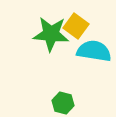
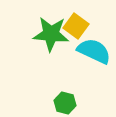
cyan semicircle: rotated 16 degrees clockwise
green hexagon: moved 2 px right
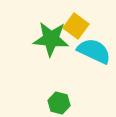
green star: moved 5 px down
green hexagon: moved 6 px left
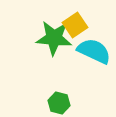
yellow square: moved 1 px left, 1 px up; rotated 20 degrees clockwise
green star: moved 3 px right, 1 px up
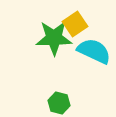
yellow square: moved 1 px up
green star: rotated 6 degrees counterclockwise
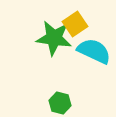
green star: rotated 9 degrees clockwise
green hexagon: moved 1 px right
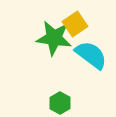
cyan semicircle: moved 3 px left, 4 px down; rotated 12 degrees clockwise
green hexagon: rotated 15 degrees clockwise
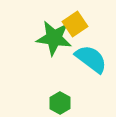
cyan semicircle: moved 4 px down
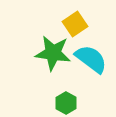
green star: moved 1 px left, 15 px down
green hexagon: moved 6 px right
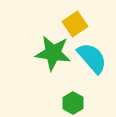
cyan semicircle: moved 1 px right, 1 px up; rotated 12 degrees clockwise
green hexagon: moved 7 px right
